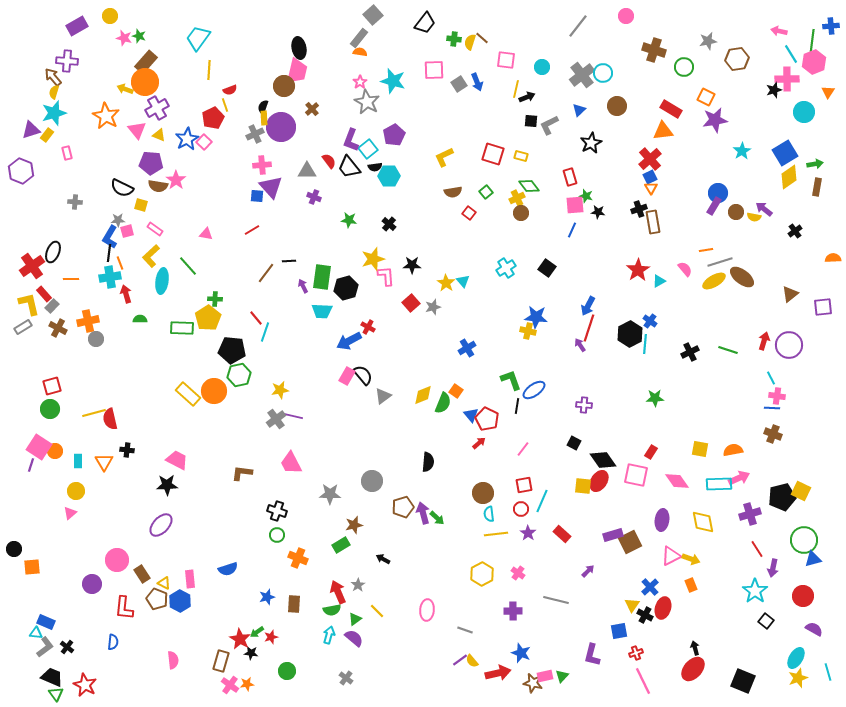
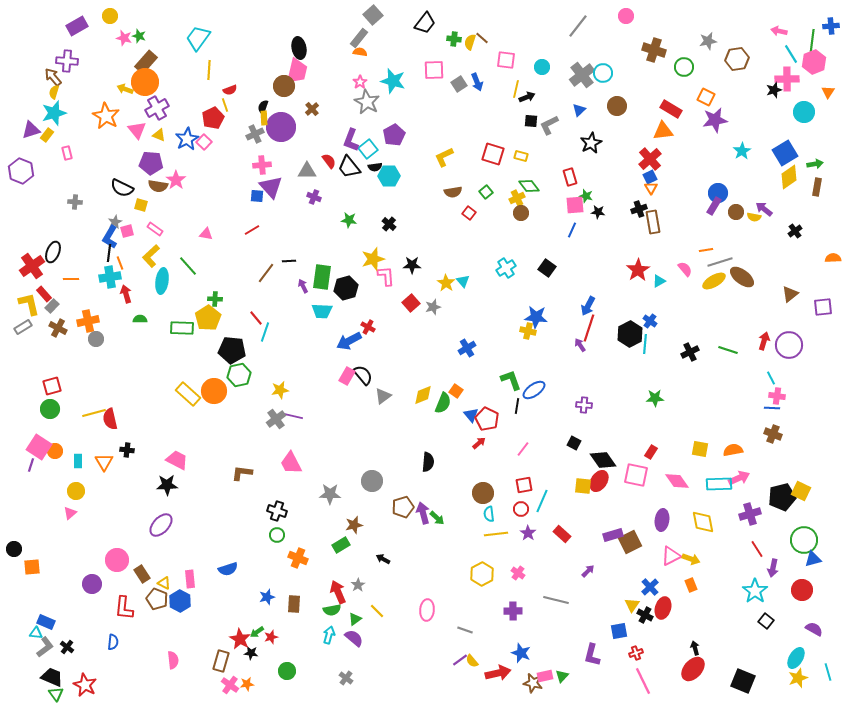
gray star at (118, 220): moved 3 px left, 2 px down; rotated 24 degrees counterclockwise
red circle at (803, 596): moved 1 px left, 6 px up
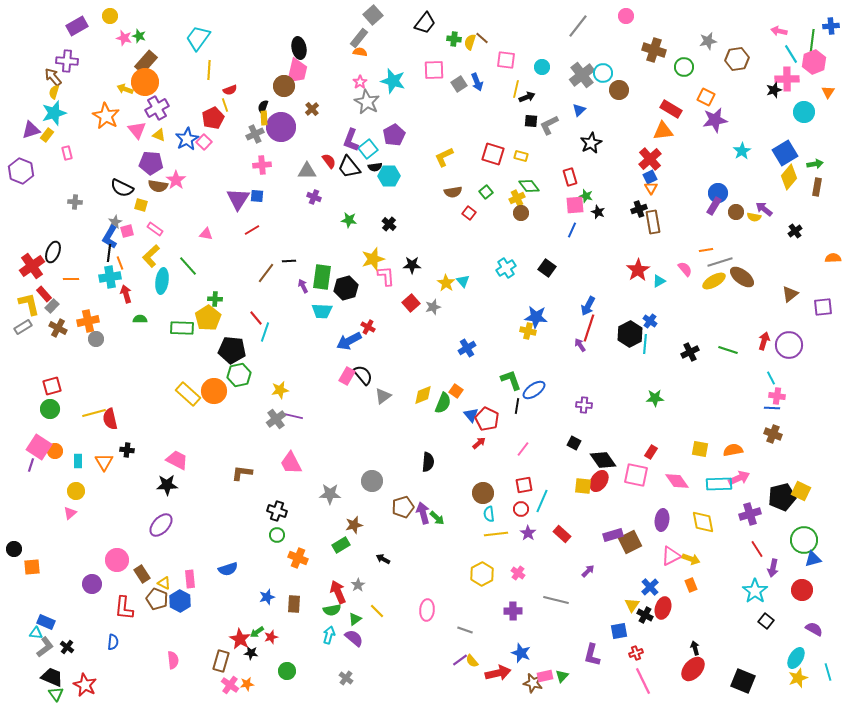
brown circle at (617, 106): moved 2 px right, 16 px up
yellow diamond at (789, 177): rotated 15 degrees counterclockwise
purple triangle at (271, 187): moved 33 px left, 12 px down; rotated 15 degrees clockwise
black star at (598, 212): rotated 16 degrees clockwise
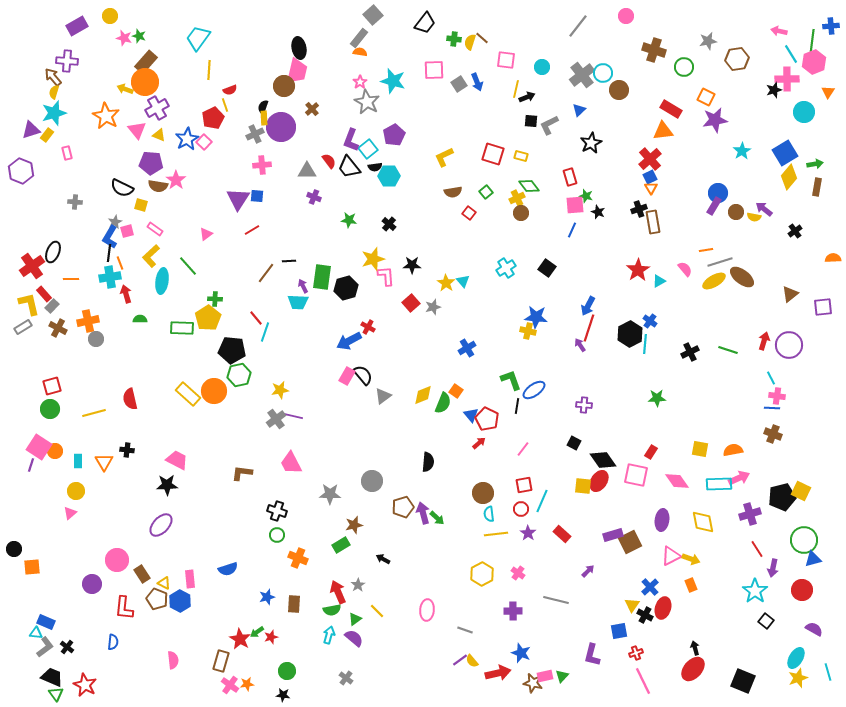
pink triangle at (206, 234): rotated 48 degrees counterclockwise
cyan trapezoid at (322, 311): moved 24 px left, 9 px up
green star at (655, 398): moved 2 px right
red semicircle at (110, 419): moved 20 px right, 20 px up
black star at (251, 653): moved 32 px right, 42 px down
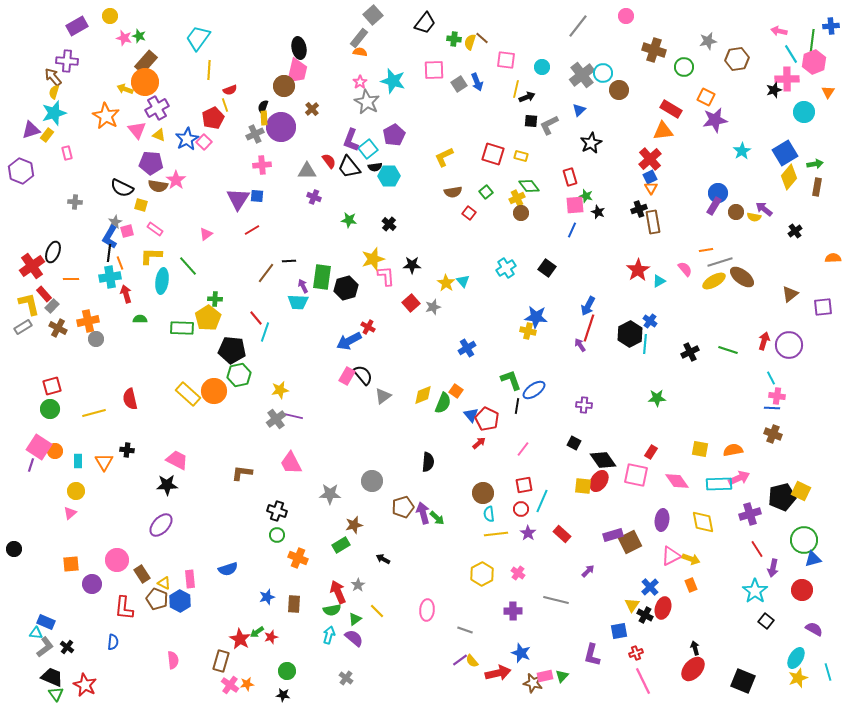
yellow L-shape at (151, 256): rotated 45 degrees clockwise
orange square at (32, 567): moved 39 px right, 3 px up
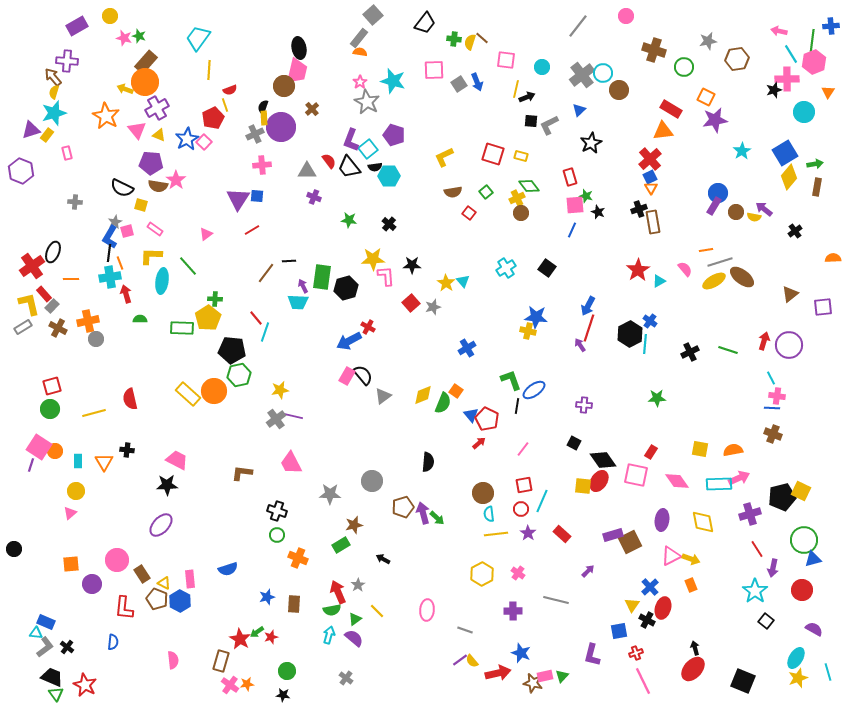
purple pentagon at (394, 135): rotated 25 degrees counterclockwise
yellow star at (373, 259): rotated 15 degrees clockwise
black cross at (645, 615): moved 2 px right, 5 px down
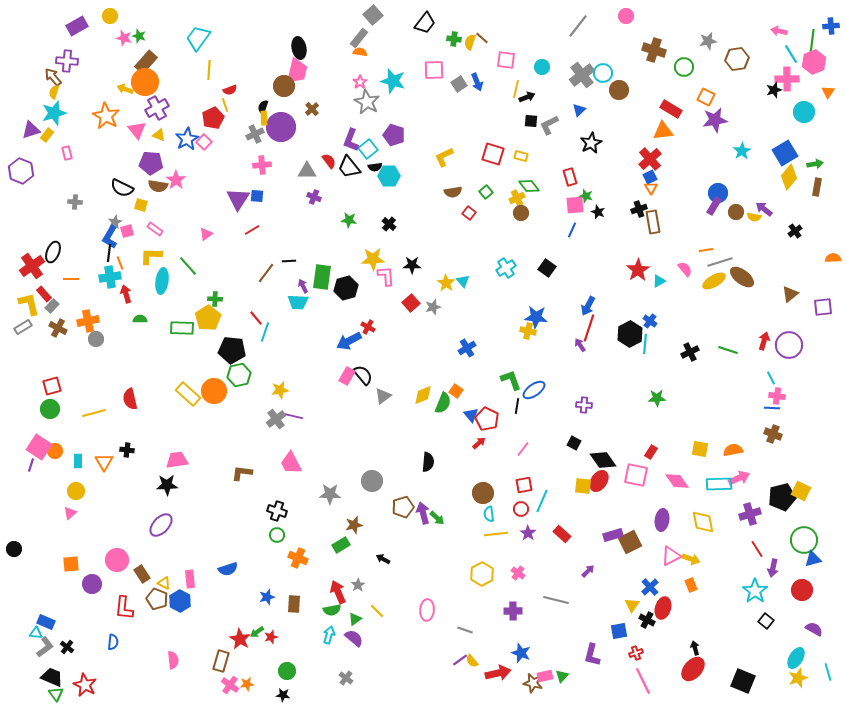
pink trapezoid at (177, 460): rotated 35 degrees counterclockwise
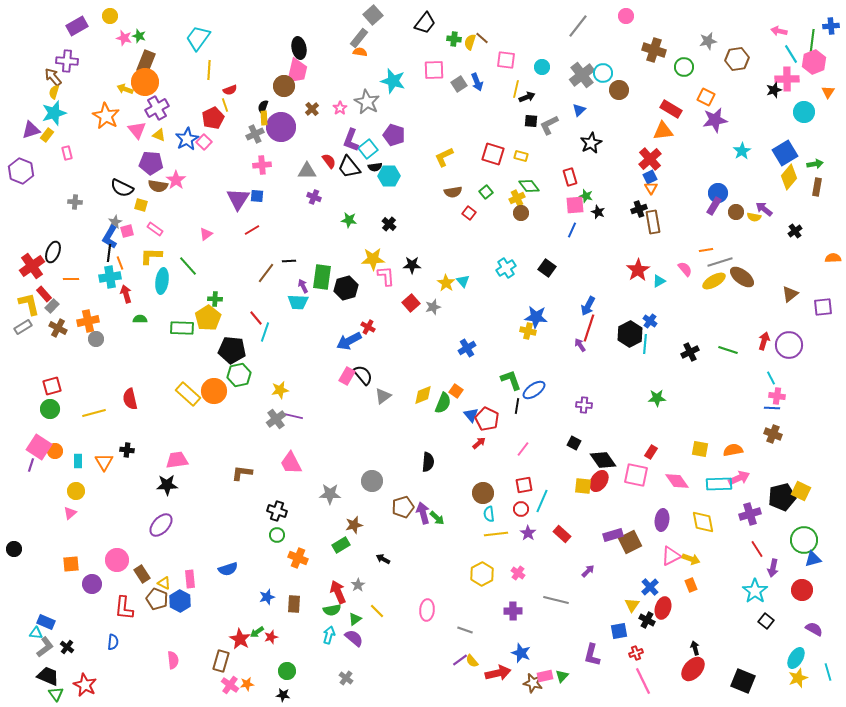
brown rectangle at (146, 62): rotated 20 degrees counterclockwise
pink star at (360, 82): moved 20 px left, 26 px down
black trapezoid at (52, 677): moved 4 px left, 1 px up
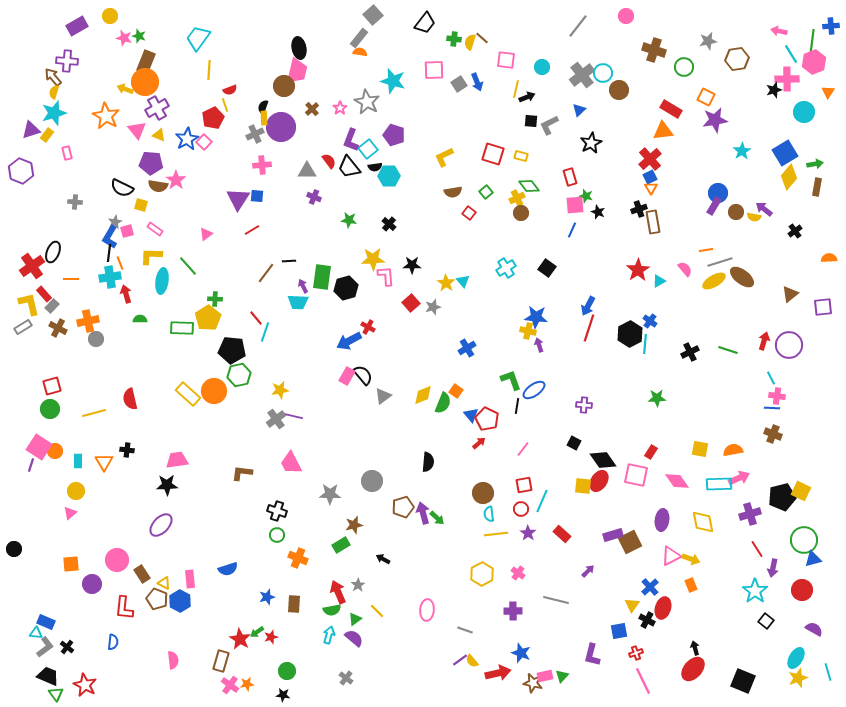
orange semicircle at (833, 258): moved 4 px left
purple arrow at (580, 345): moved 41 px left; rotated 16 degrees clockwise
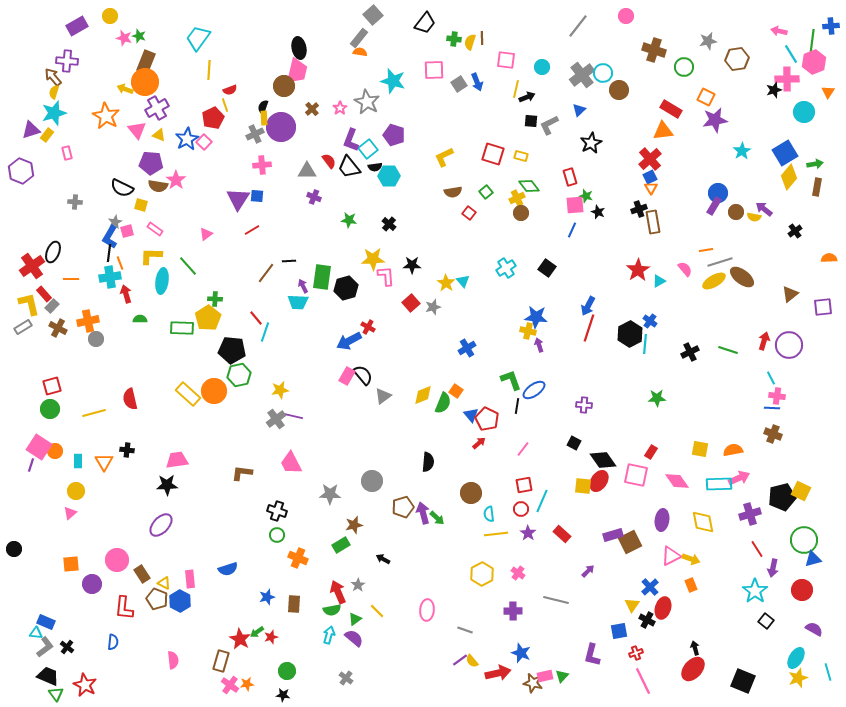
brown line at (482, 38): rotated 48 degrees clockwise
brown circle at (483, 493): moved 12 px left
